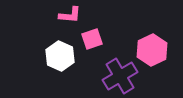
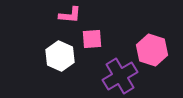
pink square: rotated 15 degrees clockwise
pink hexagon: rotated 16 degrees counterclockwise
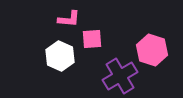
pink L-shape: moved 1 px left, 4 px down
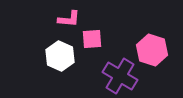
purple cross: rotated 28 degrees counterclockwise
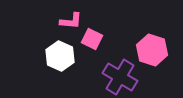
pink L-shape: moved 2 px right, 2 px down
pink square: rotated 30 degrees clockwise
purple cross: moved 1 px down
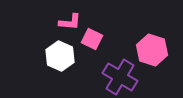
pink L-shape: moved 1 px left, 1 px down
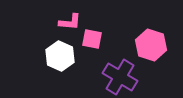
pink square: rotated 15 degrees counterclockwise
pink hexagon: moved 1 px left, 5 px up
